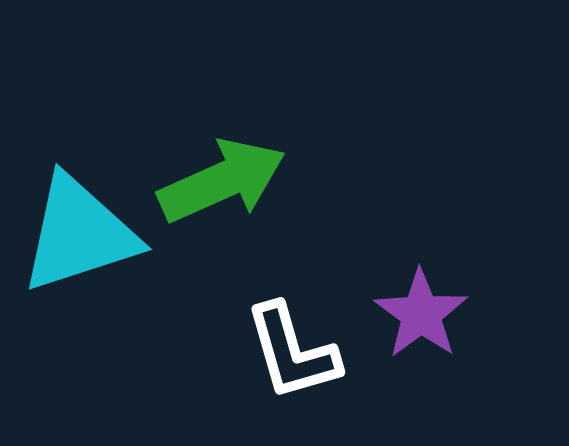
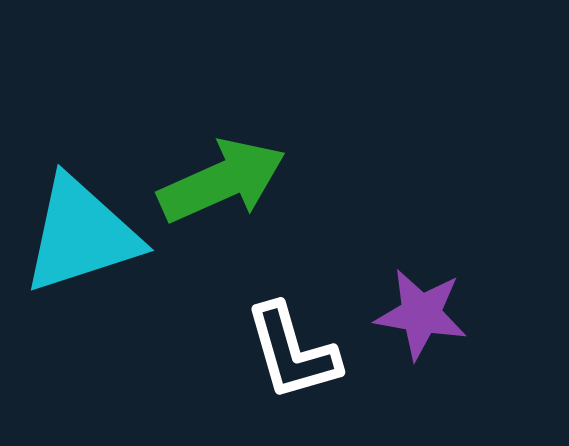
cyan triangle: moved 2 px right, 1 px down
purple star: rotated 26 degrees counterclockwise
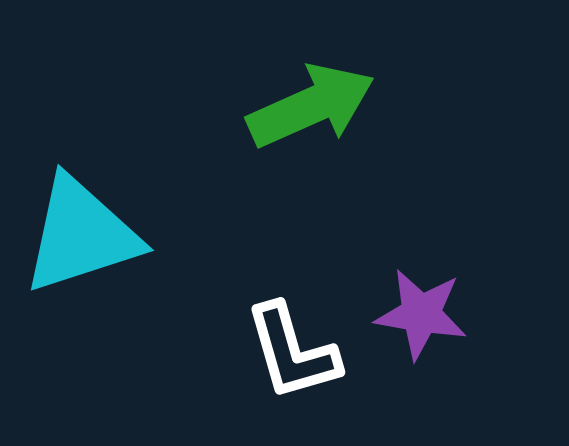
green arrow: moved 89 px right, 75 px up
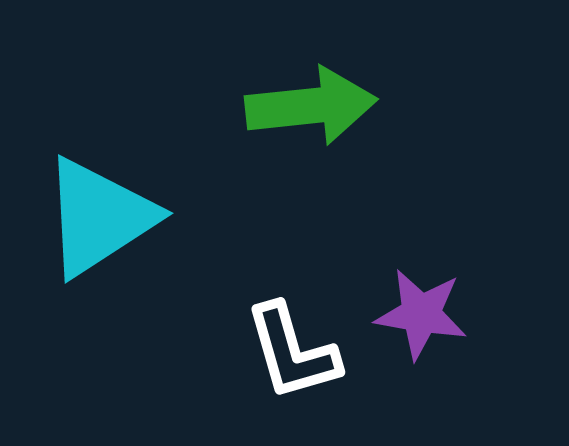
green arrow: rotated 18 degrees clockwise
cyan triangle: moved 18 px right, 18 px up; rotated 15 degrees counterclockwise
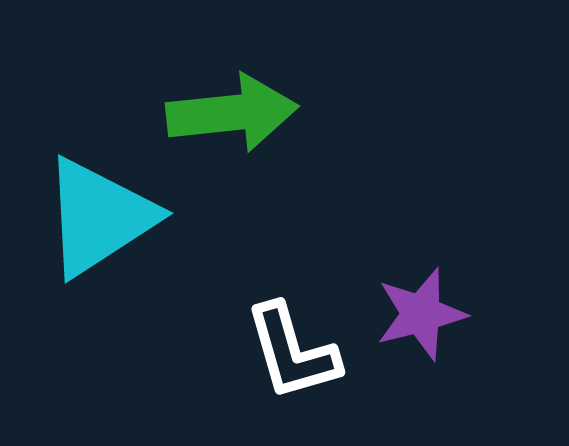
green arrow: moved 79 px left, 7 px down
purple star: rotated 24 degrees counterclockwise
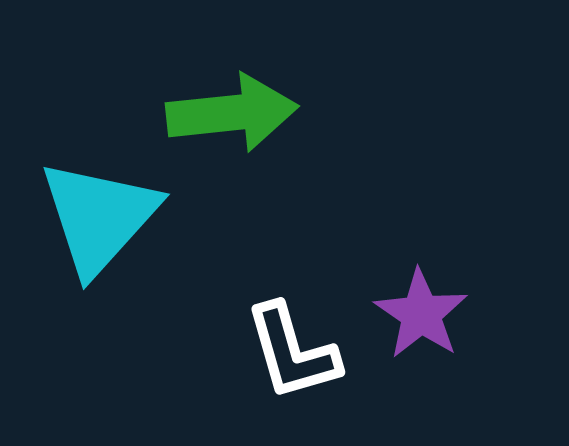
cyan triangle: rotated 15 degrees counterclockwise
purple star: rotated 24 degrees counterclockwise
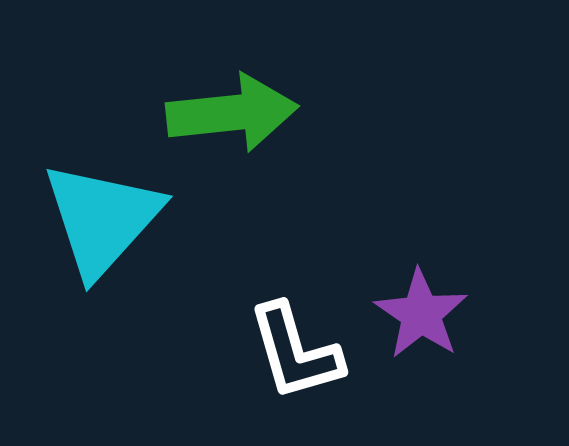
cyan triangle: moved 3 px right, 2 px down
white L-shape: moved 3 px right
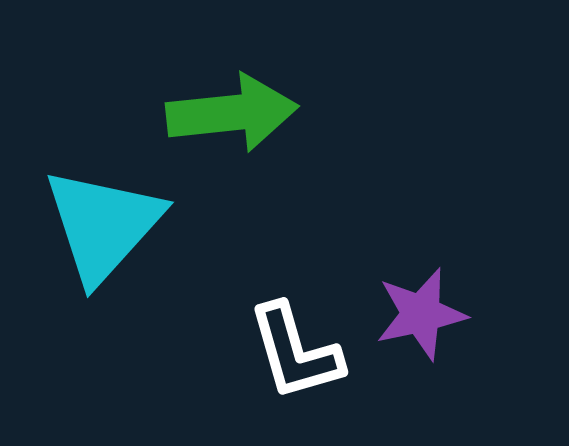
cyan triangle: moved 1 px right, 6 px down
purple star: rotated 26 degrees clockwise
